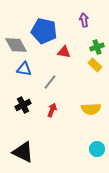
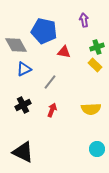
blue triangle: rotated 35 degrees counterclockwise
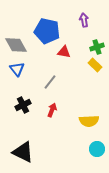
blue pentagon: moved 3 px right
blue triangle: moved 7 px left; rotated 42 degrees counterclockwise
yellow semicircle: moved 2 px left, 12 px down
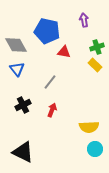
yellow semicircle: moved 6 px down
cyan circle: moved 2 px left
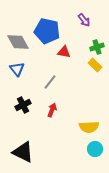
purple arrow: rotated 152 degrees clockwise
gray diamond: moved 2 px right, 3 px up
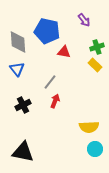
gray diamond: rotated 25 degrees clockwise
red arrow: moved 3 px right, 9 px up
black triangle: rotated 15 degrees counterclockwise
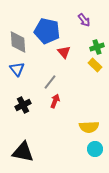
red triangle: rotated 40 degrees clockwise
